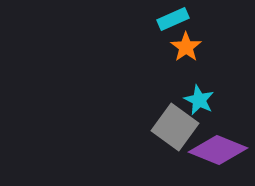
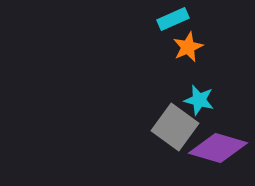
orange star: moved 2 px right; rotated 12 degrees clockwise
cyan star: rotated 12 degrees counterclockwise
purple diamond: moved 2 px up; rotated 6 degrees counterclockwise
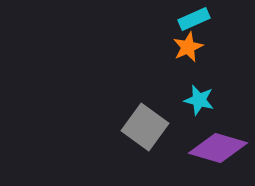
cyan rectangle: moved 21 px right
gray square: moved 30 px left
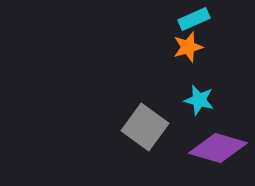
orange star: rotated 8 degrees clockwise
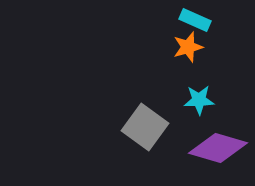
cyan rectangle: moved 1 px right, 1 px down; rotated 48 degrees clockwise
cyan star: rotated 16 degrees counterclockwise
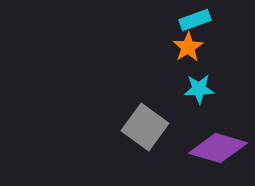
cyan rectangle: rotated 44 degrees counterclockwise
orange star: rotated 16 degrees counterclockwise
cyan star: moved 11 px up
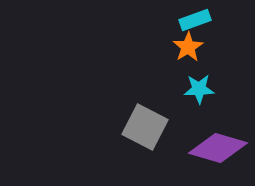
gray square: rotated 9 degrees counterclockwise
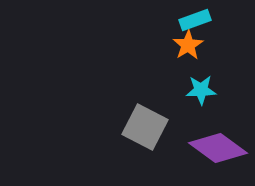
orange star: moved 2 px up
cyan star: moved 2 px right, 1 px down
purple diamond: rotated 20 degrees clockwise
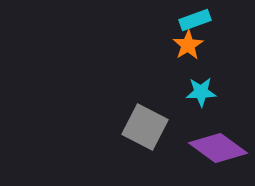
cyan star: moved 2 px down
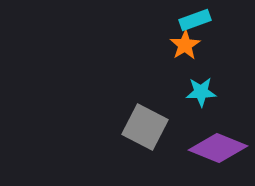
orange star: moved 3 px left
purple diamond: rotated 14 degrees counterclockwise
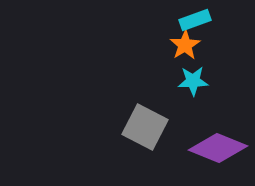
cyan star: moved 8 px left, 11 px up
